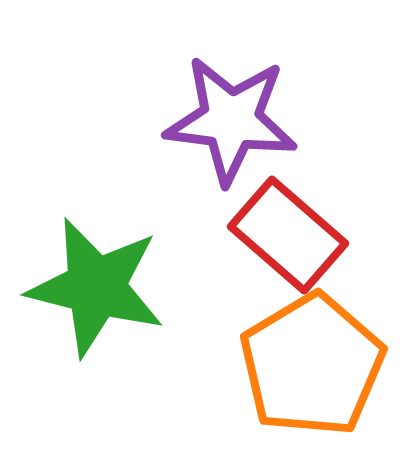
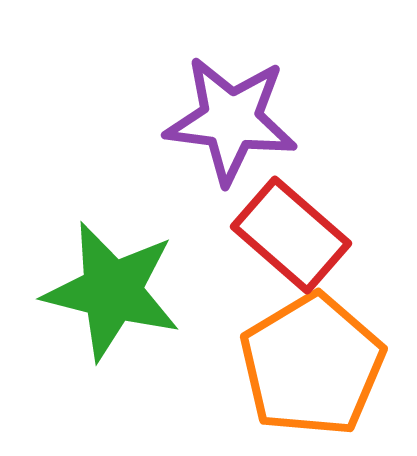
red rectangle: moved 3 px right
green star: moved 16 px right, 4 px down
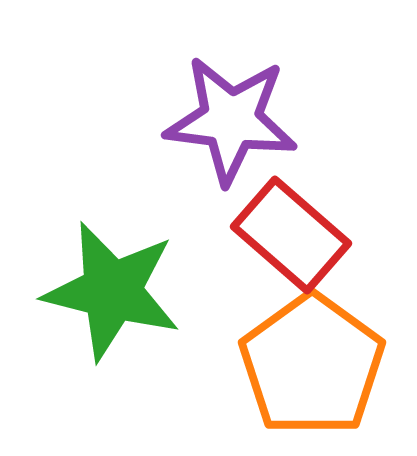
orange pentagon: rotated 5 degrees counterclockwise
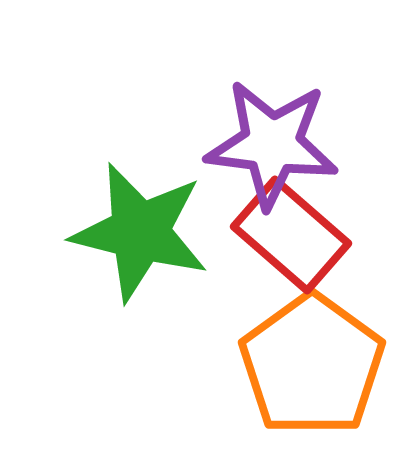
purple star: moved 41 px right, 24 px down
green star: moved 28 px right, 59 px up
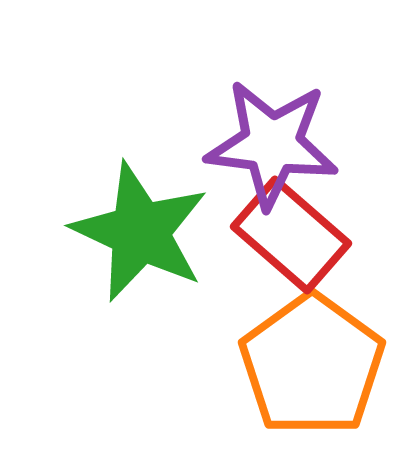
green star: rotated 11 degrees clockwise
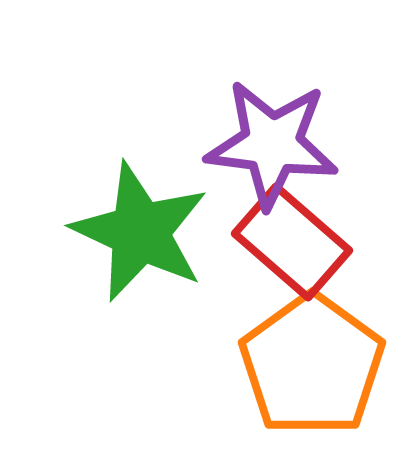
red rectangle: moved 1 px right, 7 px down
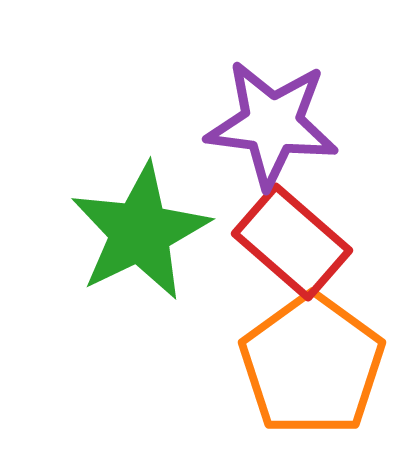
purple star: moved 20 px up
green star: rotated 21 degrees clockwise
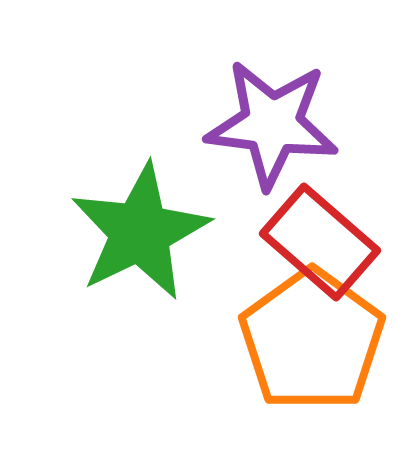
red rectangle: moved 28 px right
orange pentagon: moved 25 px up
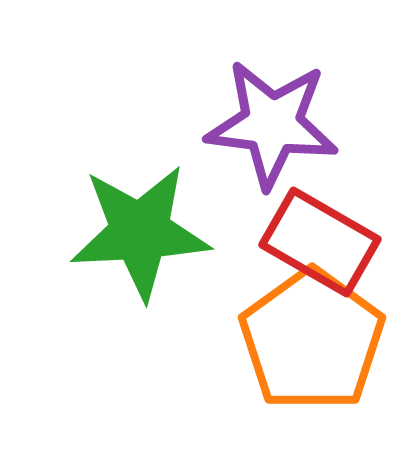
green star: rotated 23 degrees clockwise
red rectangle: rotated 11 degrees counterclockwise
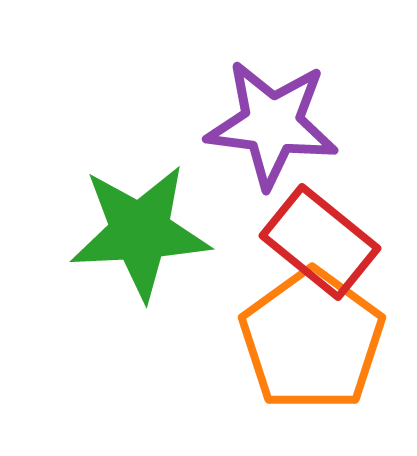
red rectangle: rotated 9 degrees clockwise
